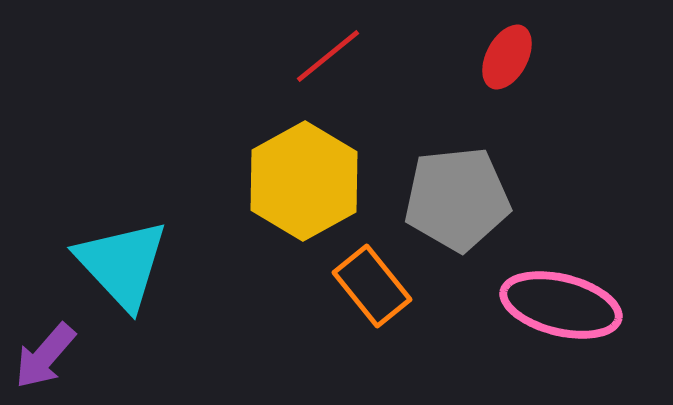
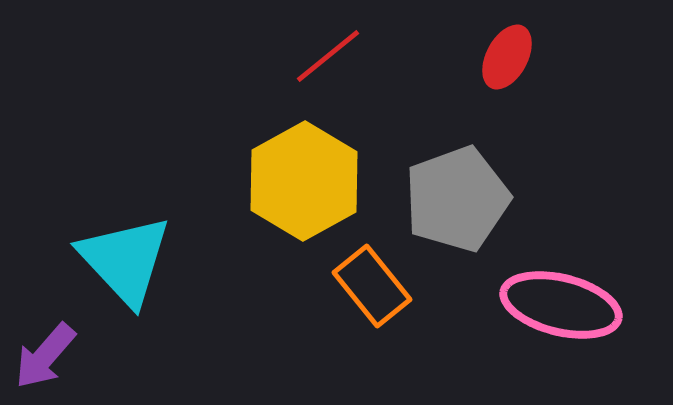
gray pentagon: rotated 14 degrees counterclockwise
cyan triangle: moved 3 px right, 4 px up
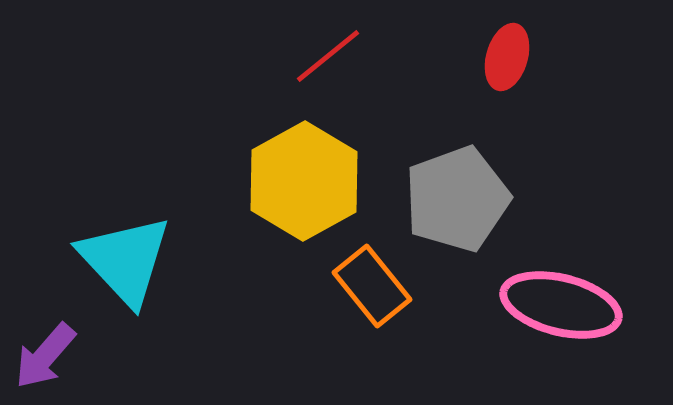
red ellipse: rotated 12 degrees counterclockwise
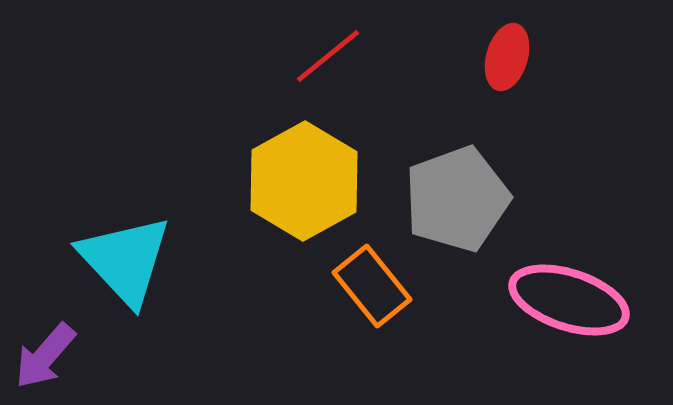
pink ellipse: moved 8 px right, 5 px up; rotated 4 degrees clockwise
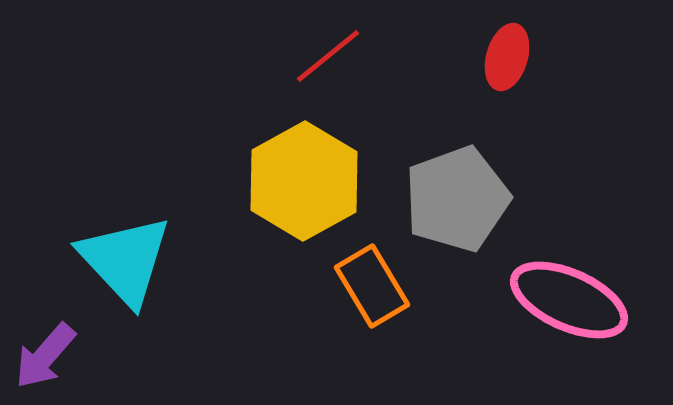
orange rectangle: rotated 8 degrees clockwise
pink ellipse: rotated 6 degrees clockwise
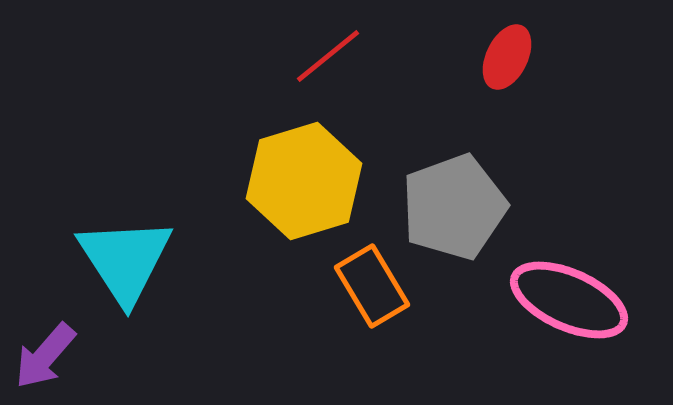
red ellipse: rotated 10 degrees clockwise
yellow hexagon: rotated 12 degrees clockwise
gray pentagon: moved 3 px left, 8 px down
cyan triangle: rotated 10 degrees clockwise
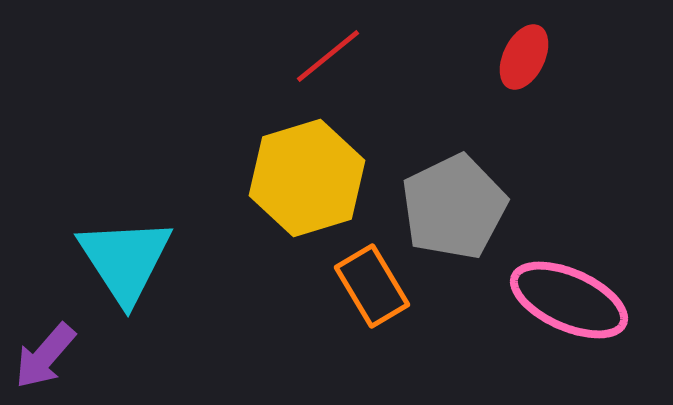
red ellipse: moved 17 px right
yellow hexagon: moved 3 px right, 3 px up
gray pentagon: rotated 6 degrees counterclockwise
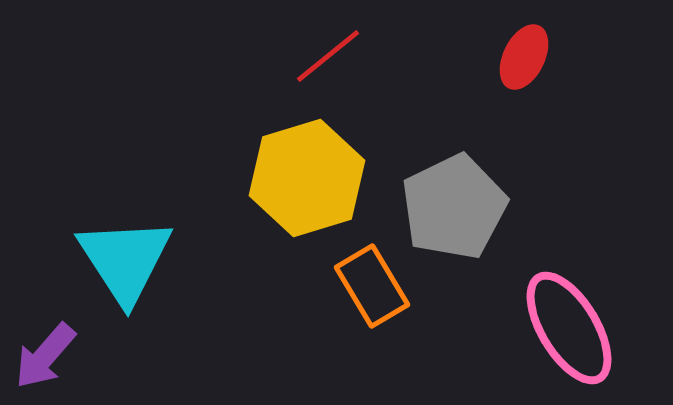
pink ellipse: moved 28 px down; rotated 35 degrees clockwise
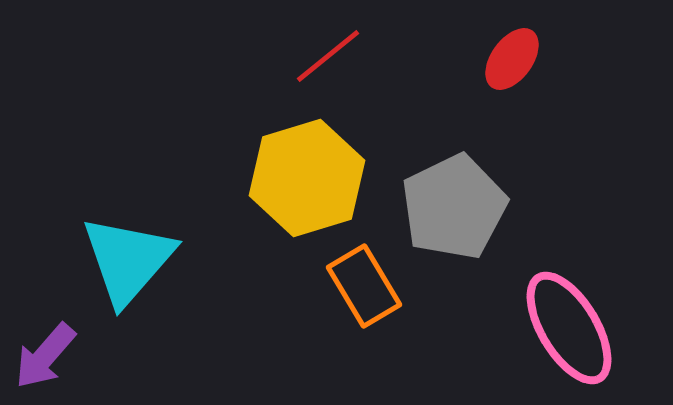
red ellipse: moved 12 px left, 2 px down; rotated 10 degrees clockwise
cyan triangle: moved 3 px right; rotated 14 degrees clockwise
orange rectangle: moved 8 px left
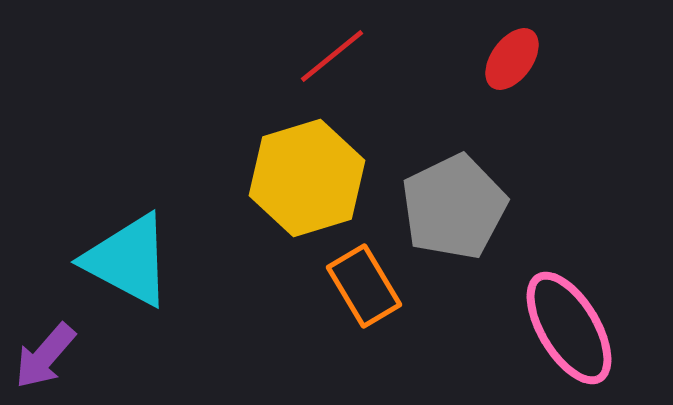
red line: moved 4 px right
cyan triangle: rotated 43 degrees counterclockwise
